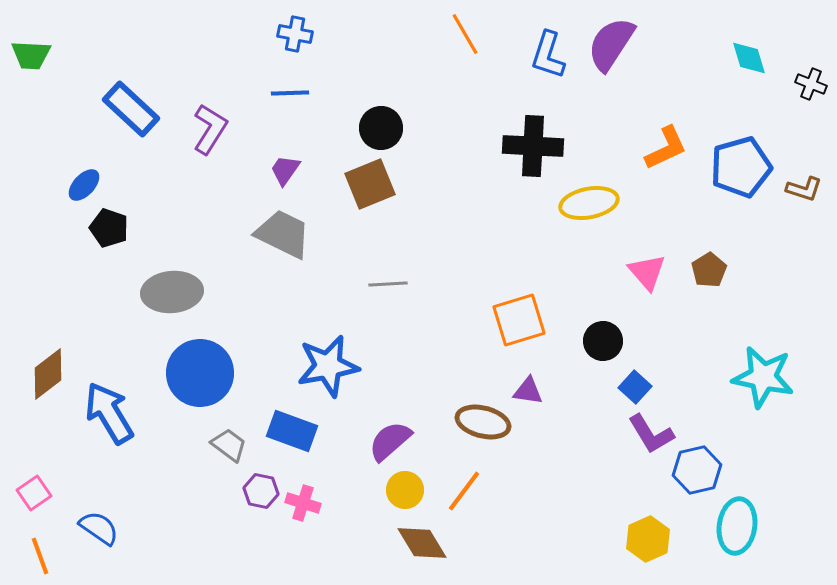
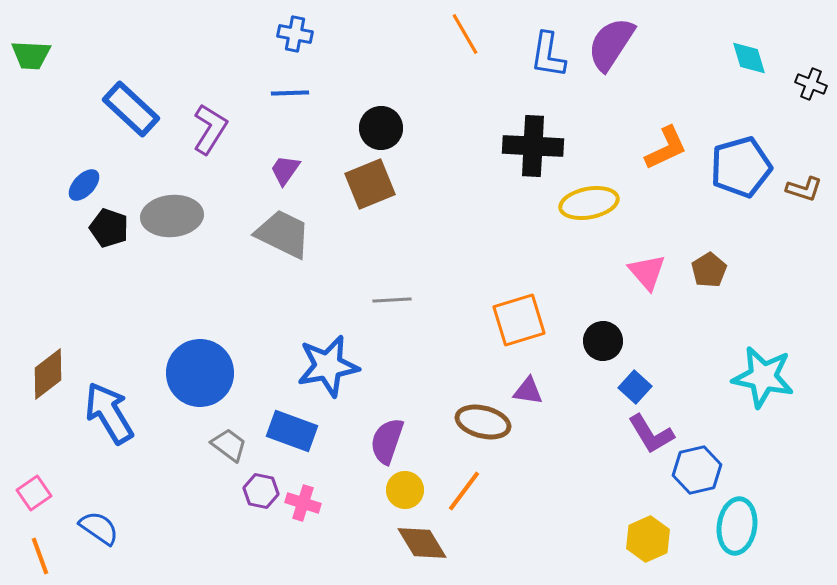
blue L-shape at (548, 55): rotated 9 degrees counterclockwise
gray line at (388, 284): moved 4 px right, 16 px down
gray ellipse at (172, 292): moved 76 px up
purple semicircle at (390, 441): moved 3 px left; rotated 30 degrees counterclockwise
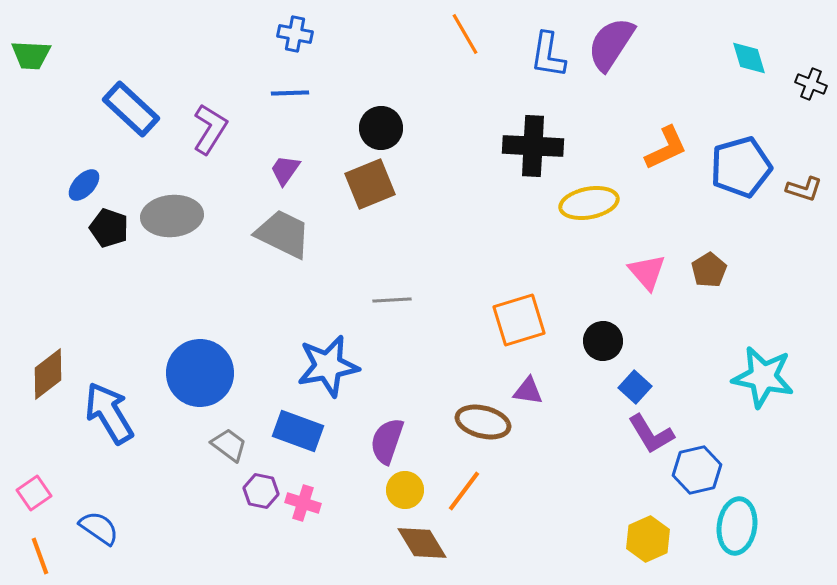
blue rectangle at (292, 431): moved 6 px right
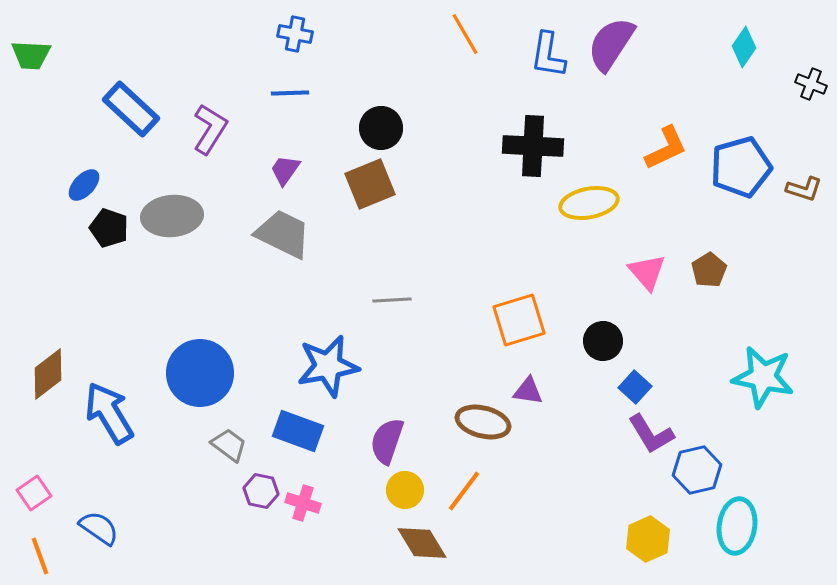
cyan diamond at (749, 58): moved 5 px left, 11 px up; rotated 51 degrees clockwise
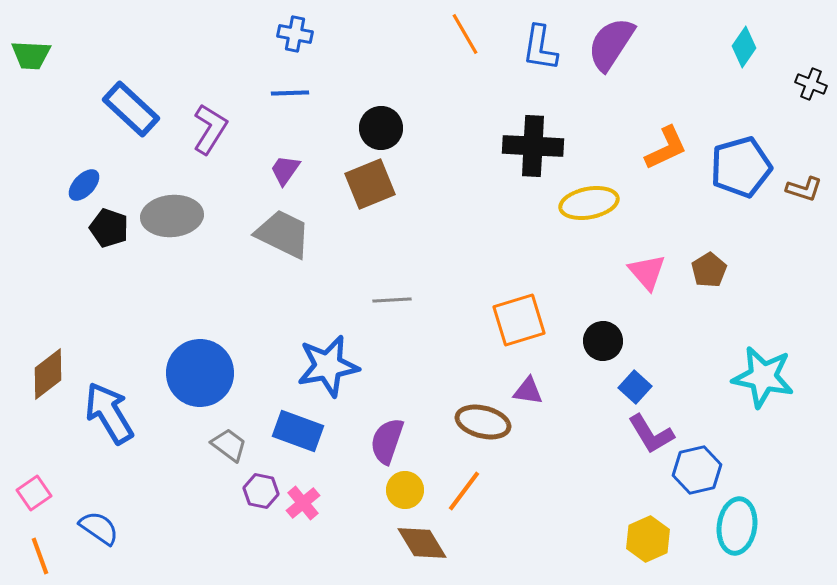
blue L-shape at (548, 55): moved 8 px left, 7 px up
pink cross at (303, 503): rotated 32 degrees clockwise
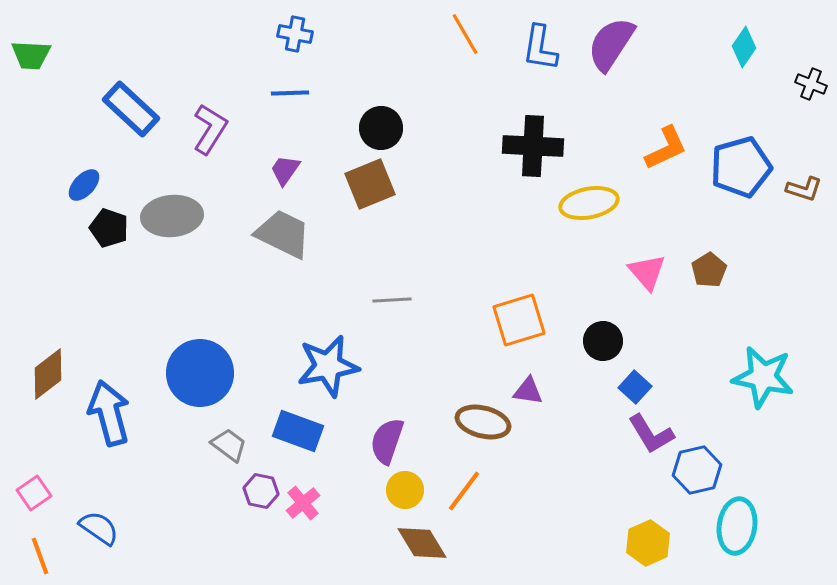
blue arrow at (109, 413): rotated 16 degrees clockwise
yellow hexagon at (648, 539): moved 4 px down
